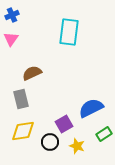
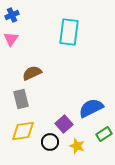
purple square: rotated 12 degrees counterclockwise
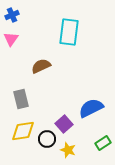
brown semicircle: moved 9 px right, 7 px up
green rectangle: moved 1 px left, 9 px down
black circle: moved 3 px left, 3 px up
yellow star: moved 9 px left, 4 px down
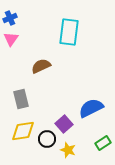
blue cross: moved 2 px left, 3 px down
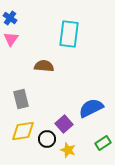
blue cross: rotated 32 degrees counterclockwise
cyan rectangle: moved 2 px down
brown semicircle: moved 3 px right; rotated 30 degrees clockwise
